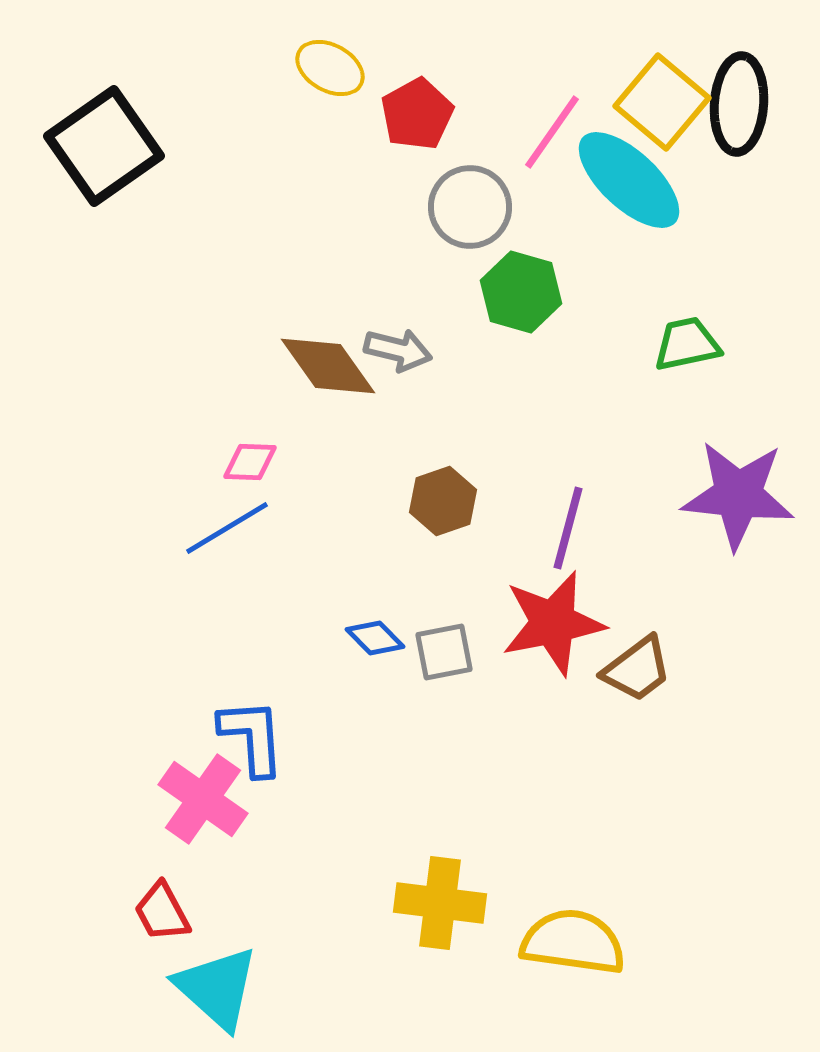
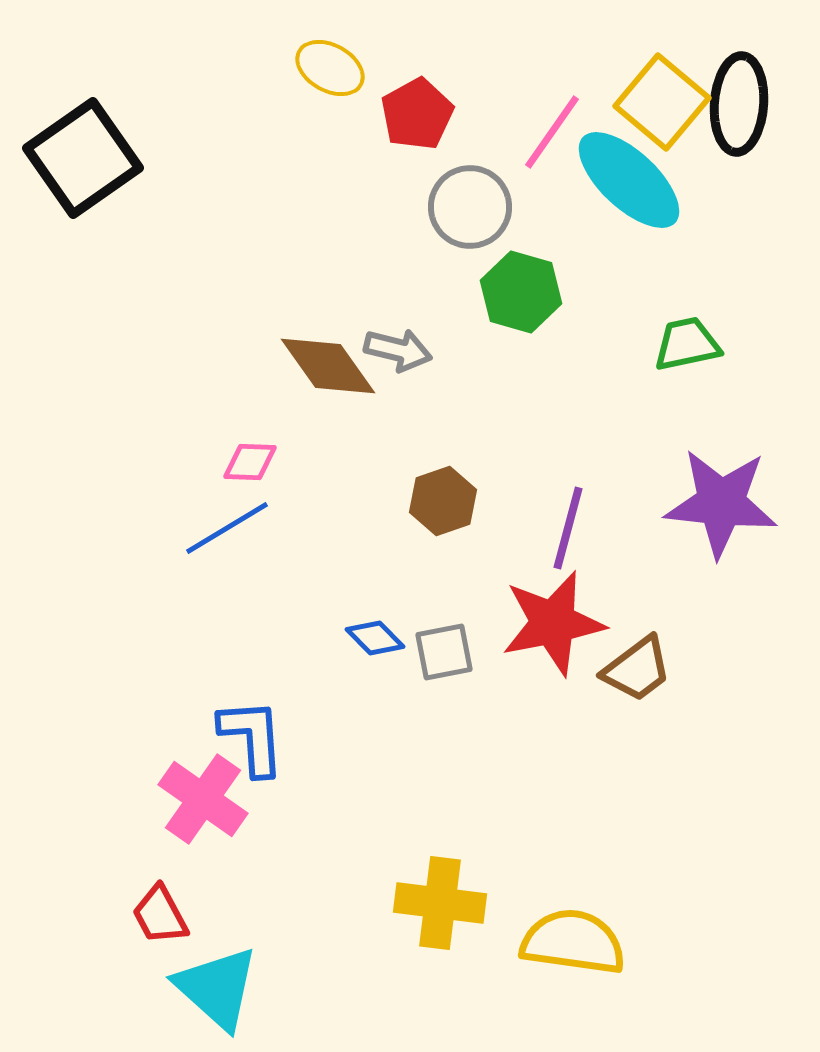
black square: moved 21 px left, 12 px down
purple star: moved 17 px left, 8 px down
red trapezoid: moved 2 px left, 3 px down
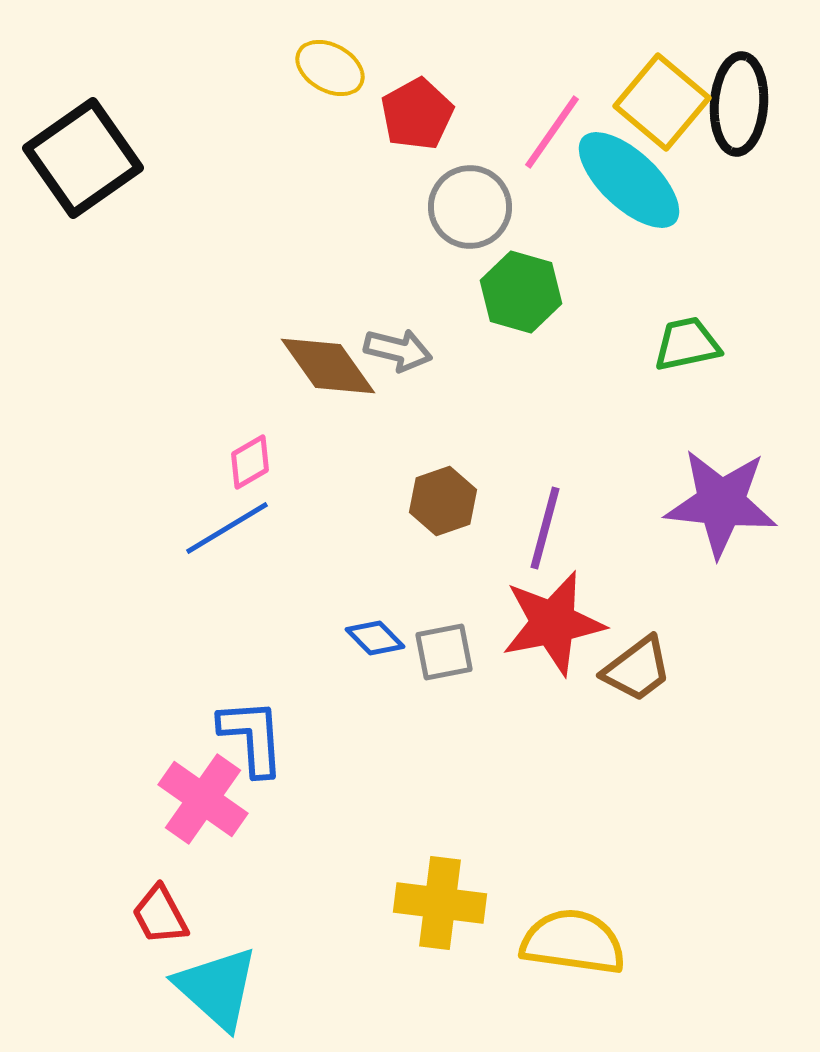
pink diamond: rotated 32 degrees counterclockwise
purple line: moved 23 px left
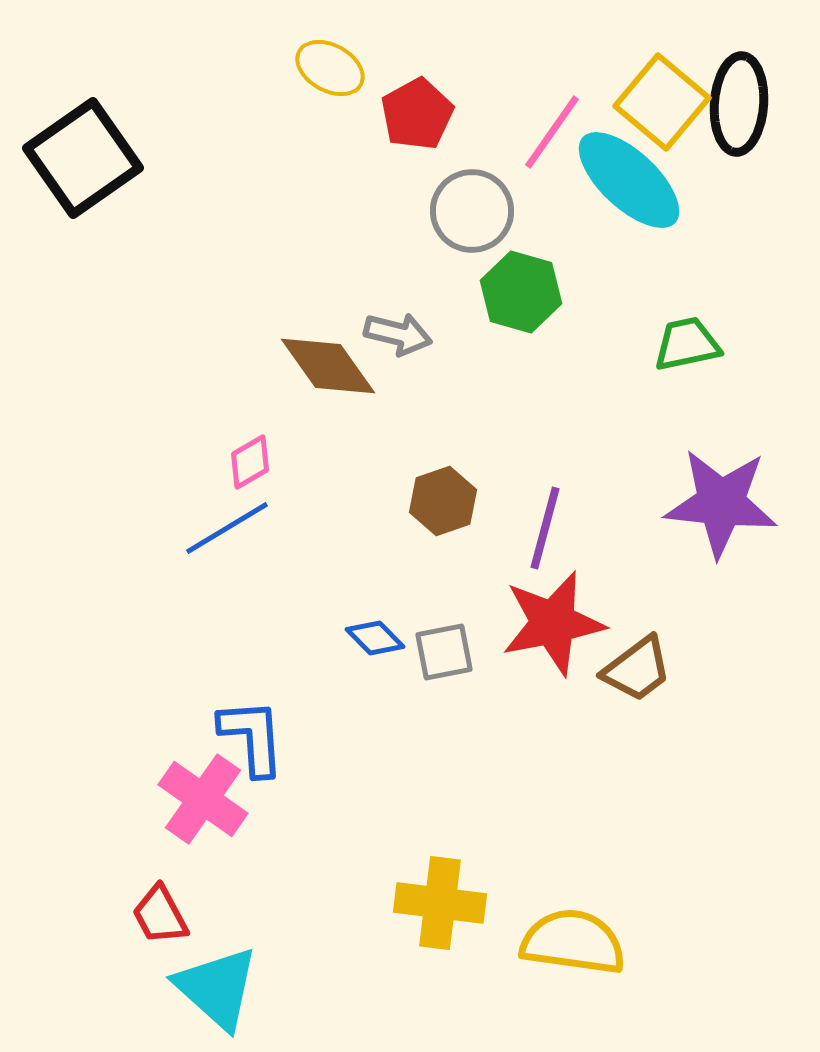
gray circle: moved 2 px right, 4 px down
gray arrow: moved 16 px up
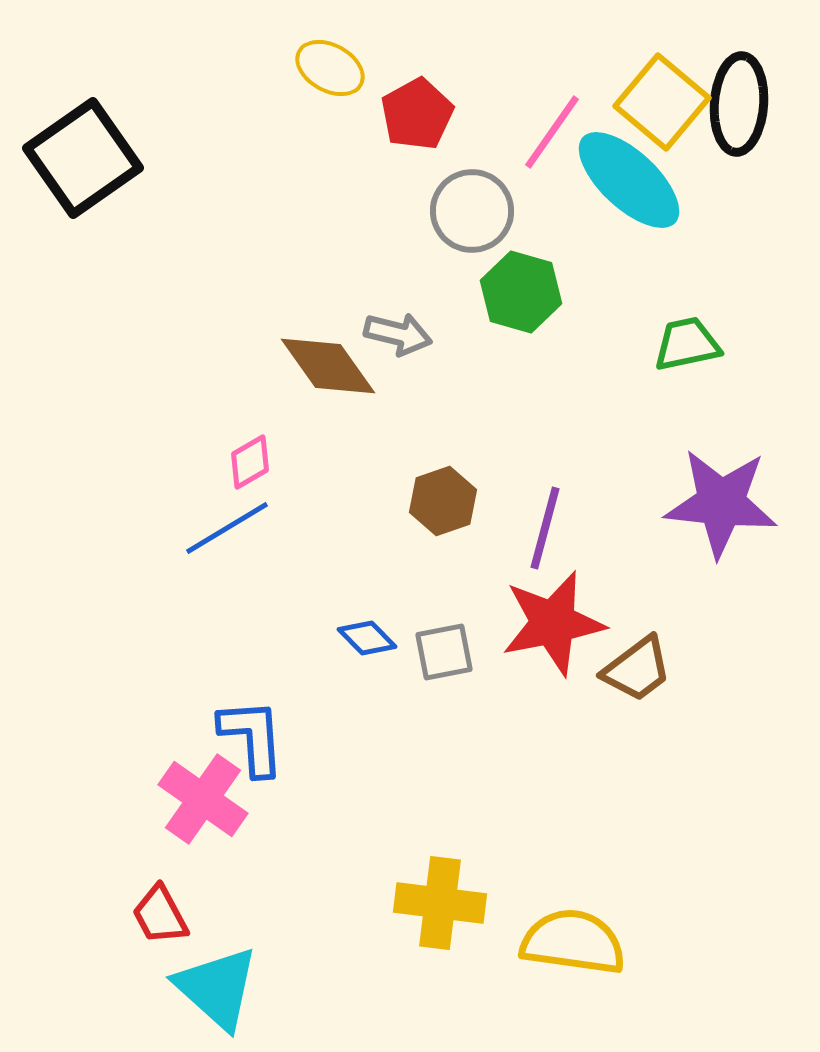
blue diamond: moved 8 px left
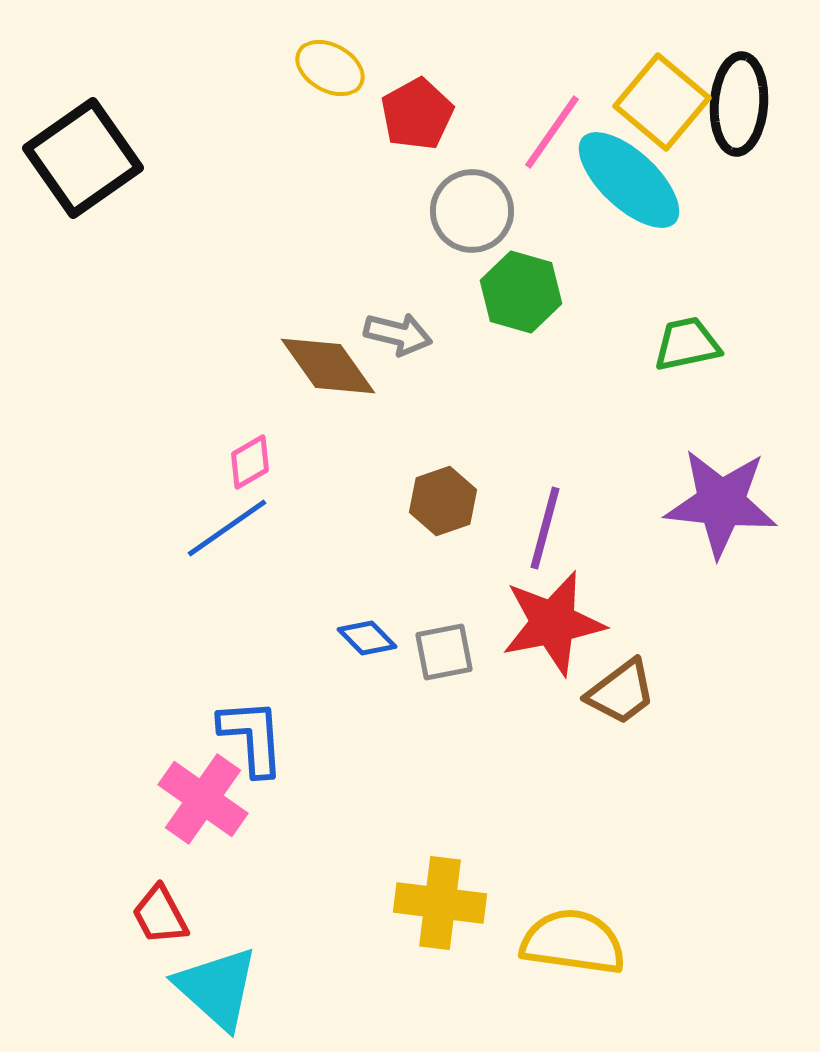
blue line: rotated 4 degrees counterclockwise
brown trapezoid: moved 16 px left, 23 px down
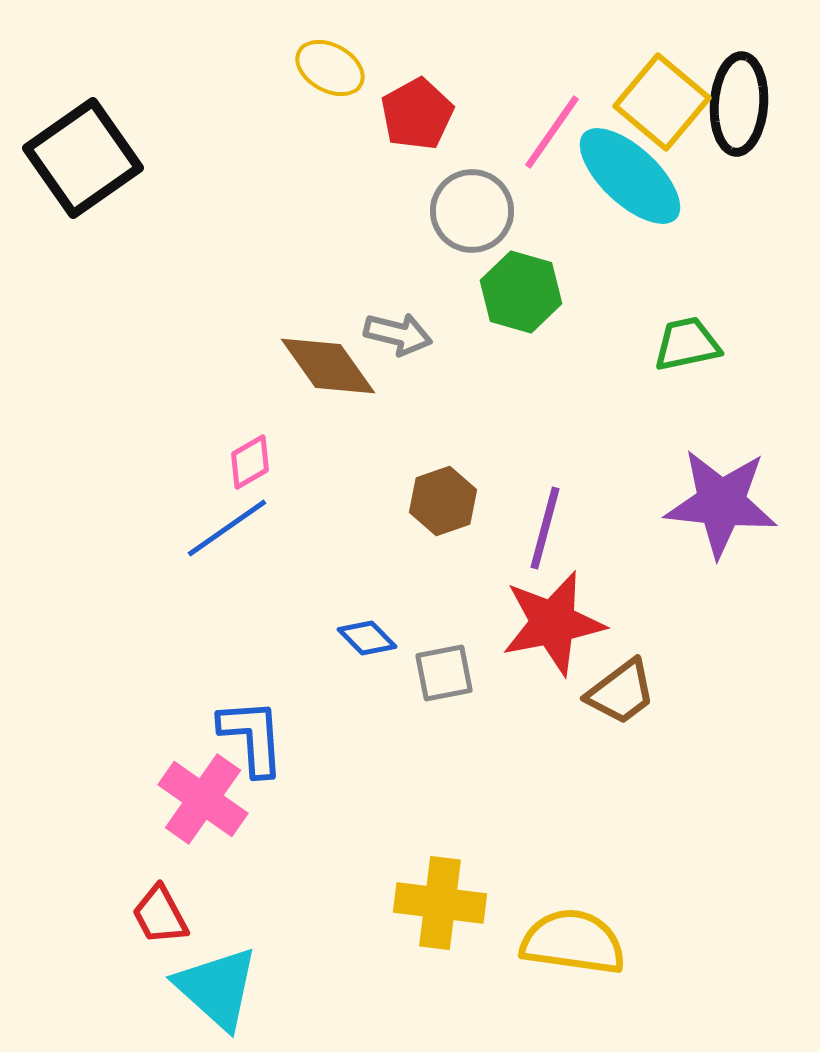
cyan ellipse: moved 1 px right, 4 px up
gray square: moved 21 px down
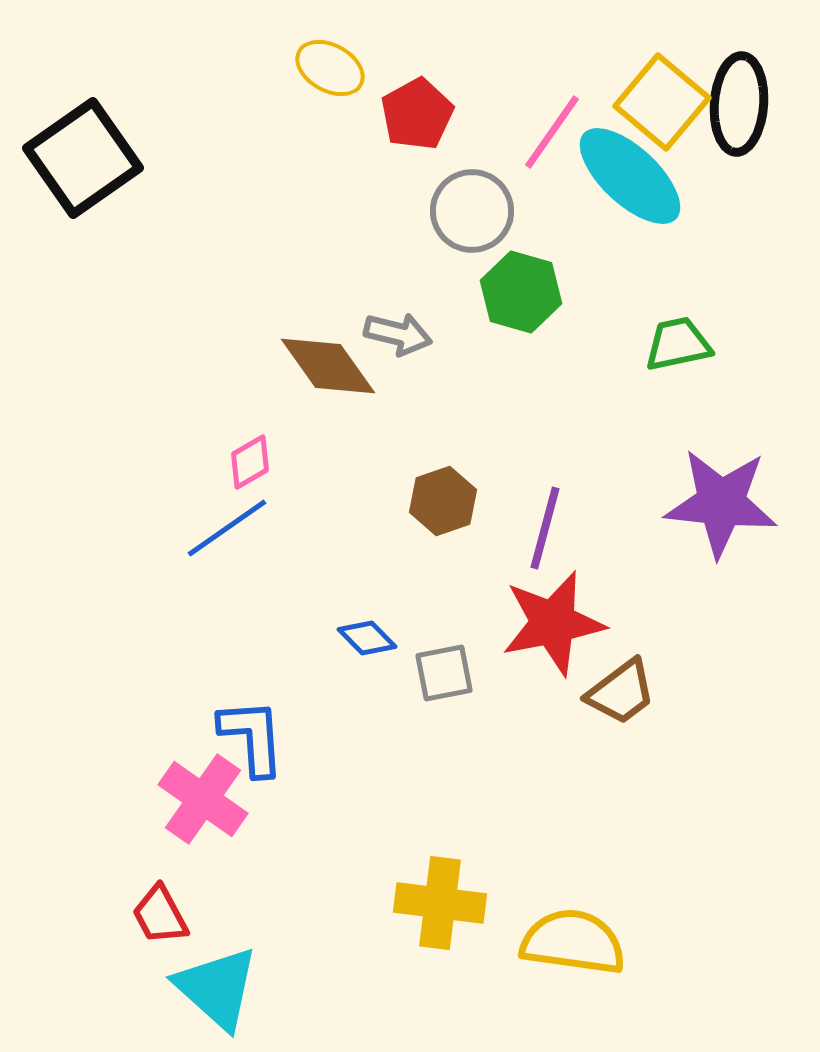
green trapezoid: moved 9 px left
